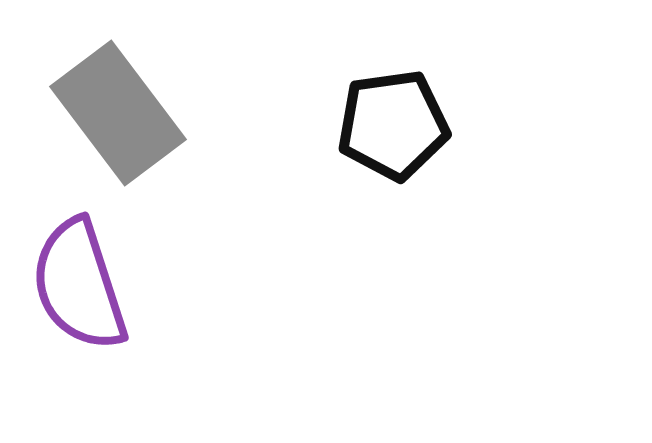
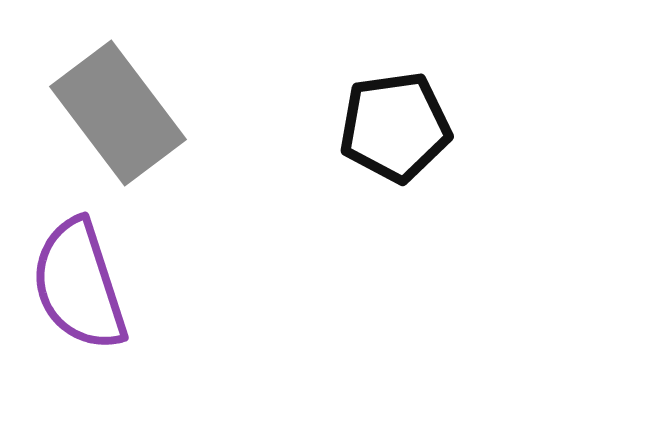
black pentagon: moved 2 px right, 2 px down
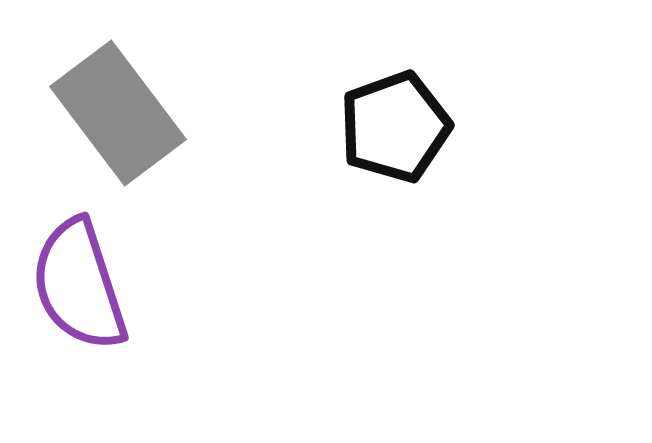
black pentagon: rotated 12 degrees counterclockwise
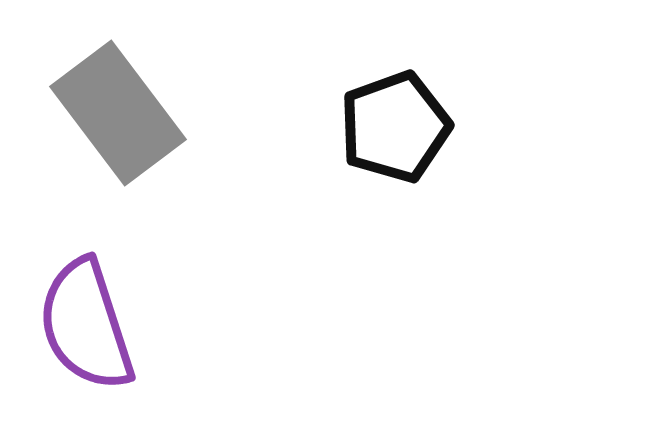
purple semicircle: moved 7 px right, 40 px down
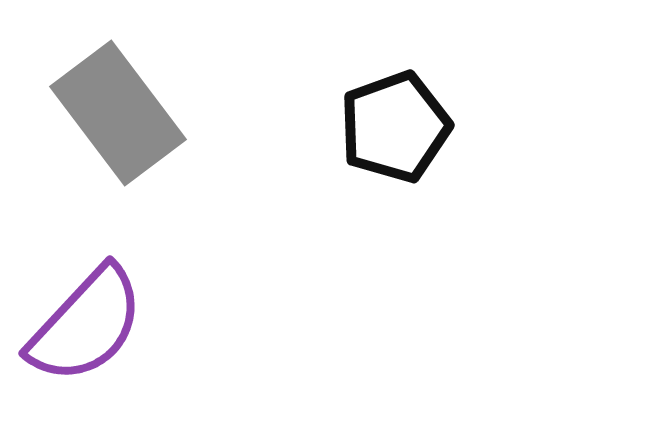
purple semicircle: rotated 119 degrees counterclockwise
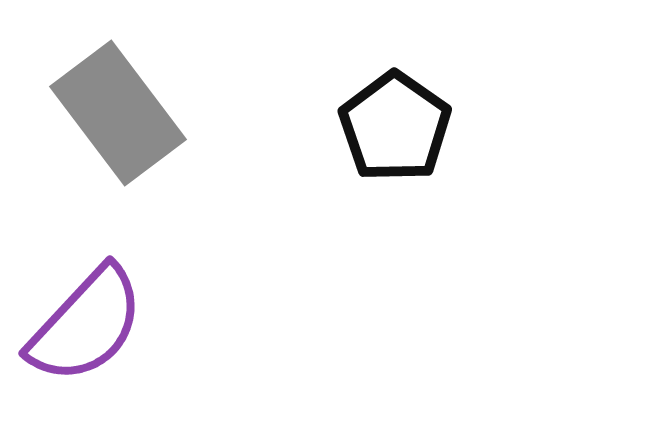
black pentagon: rotated 17 degrees counterclockwise
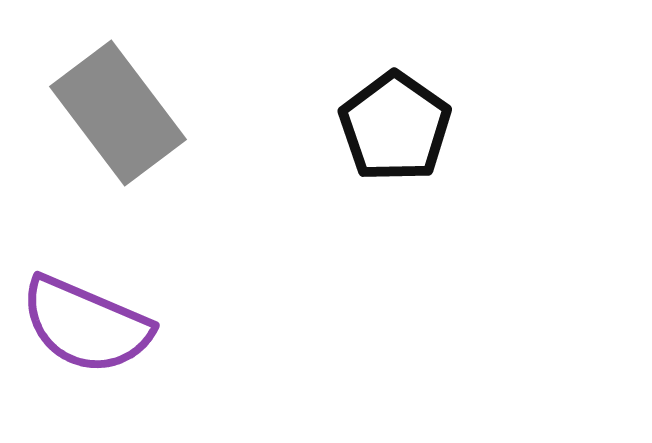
purple semicircle: rotated 70 degrees clockwise
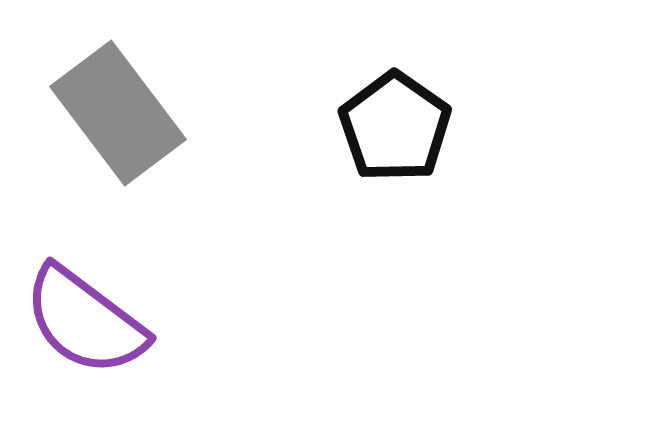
purple semicircle: moved 1 px left, 4 px up; rotated 14 degrees clockwise
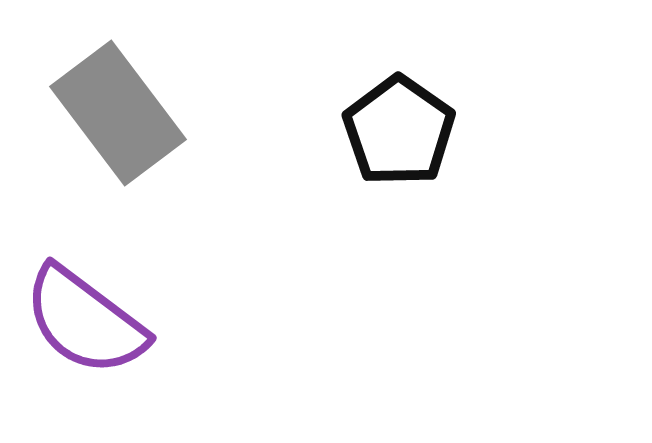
black pentagon: moved 4 px right, 4 px down
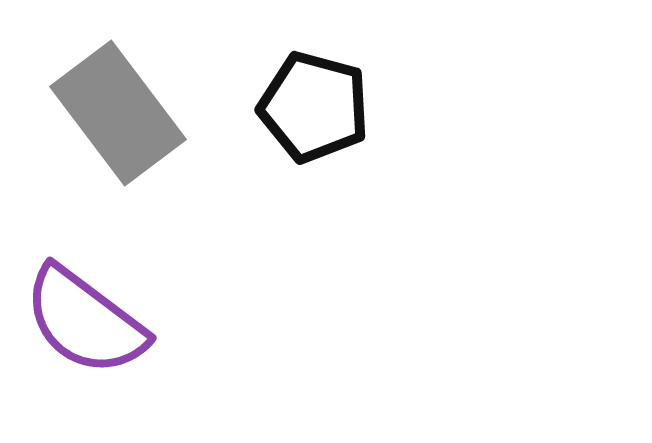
black pentagon: moved 85 px left, 24 px up; rotated 20 degrees counterclockwise
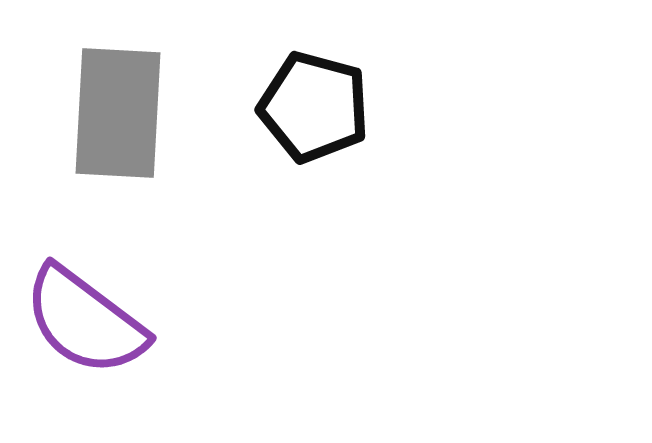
gray rectangle: rotated 40 degrees clockwise
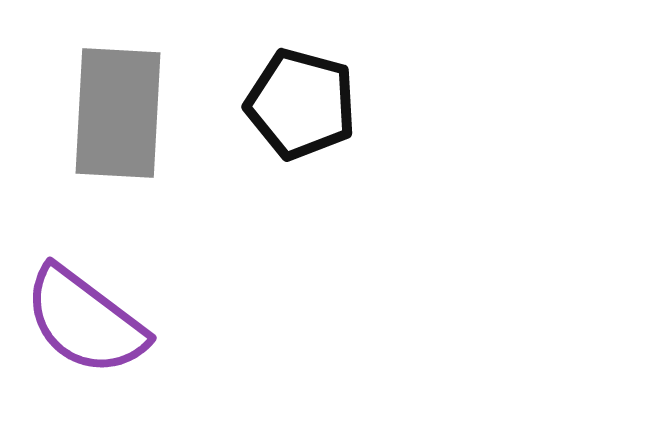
black pentagon: moved 13 px left, 3 px up
